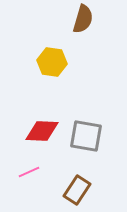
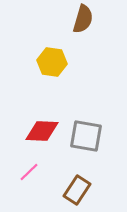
pink line: rotated 20 degrees counterclockwise
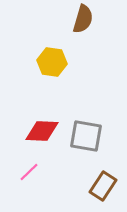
brown rectangle: moved 26 px right, 4 px up
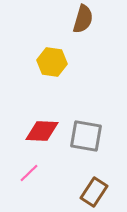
pink line: moved 1 px down
brown rectangle: moved 9 px left, 6 px down
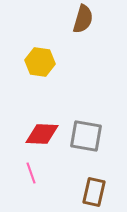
yellow hexagon: moved 12 px left
red diamond: moved 3 px down
pink line: moved 2 px right; rotated 65 degrees counterclockwise
brown rectangle: rotated 20 degrees counterclockwise
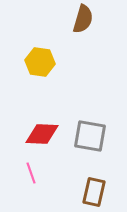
gray square: moved 4 px right
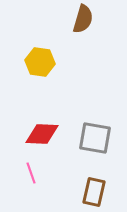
gray square: moved 5 px right, 2 px down
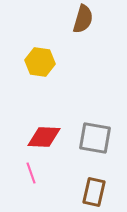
red diamond: moved 2 px right, 3 px down
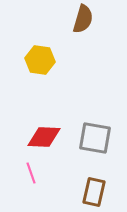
yellow hexagon: moved 2 px up
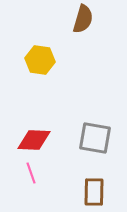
red diamond: moved 10 px left, 3 px down
brown rectangle: rotated 12 degrees counterclockwise
